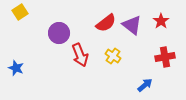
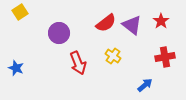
red arrow: moved 2 px left, 8 px down
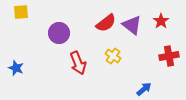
yellow square: moved 1 px right; rotated 28 degrees clockwise
red cross: moved 4 px right, 1 px up
blue arrow: moved 1 px left, 4 px down
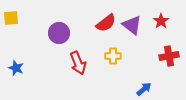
yellow square: moved 10 px left, 6 px down
yellow cross: rotated 35 degrees counterclockwise
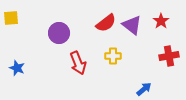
blue star: moved 1 px right
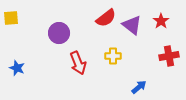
red semicircle: moved 5 px up
blue arrow: moved 5 px left, 2 px up
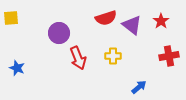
red semicircle: rotated 20 degrees clockwise
red arrow: moved 5 px up
